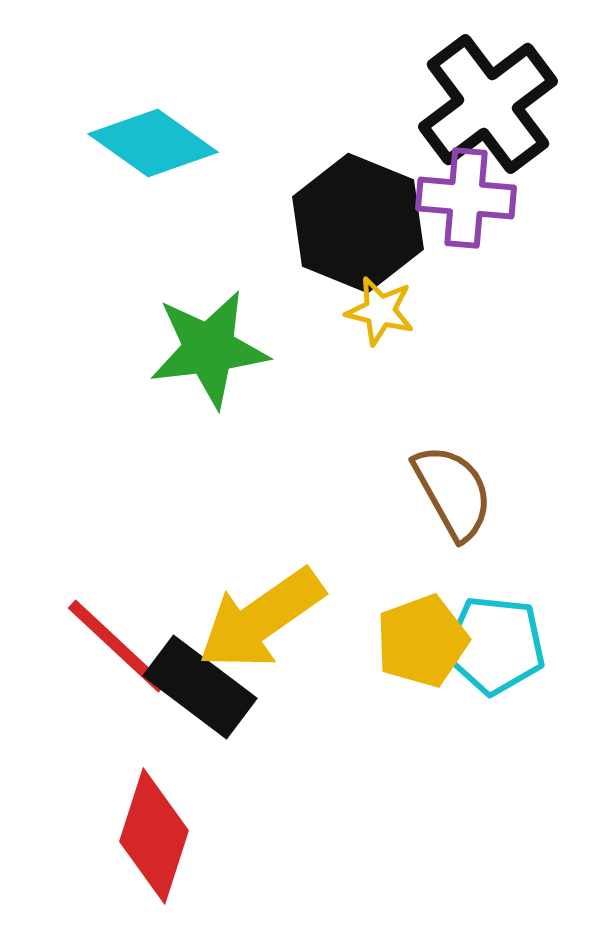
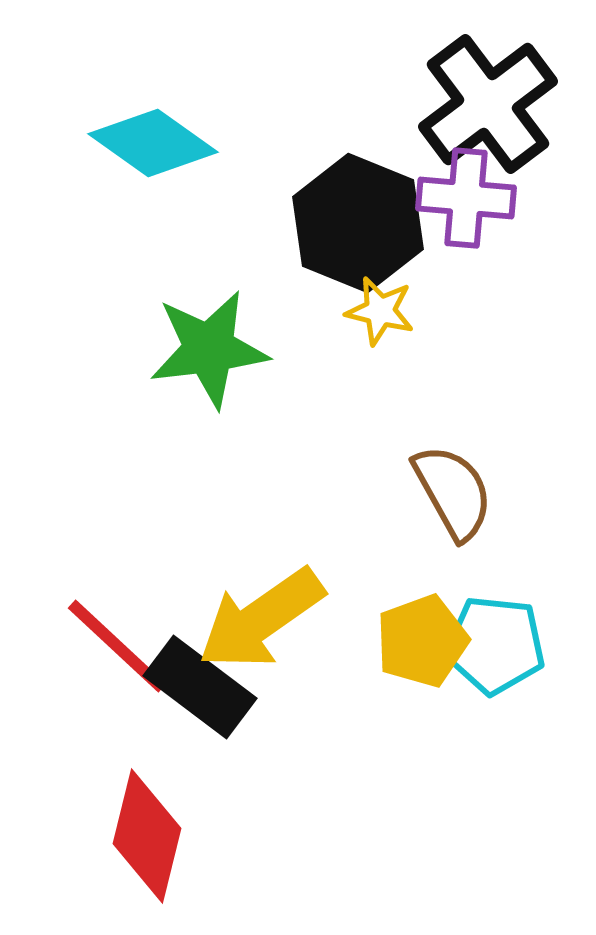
red diamond: moved 7 px left; rotated 4 degrees counterclockwise
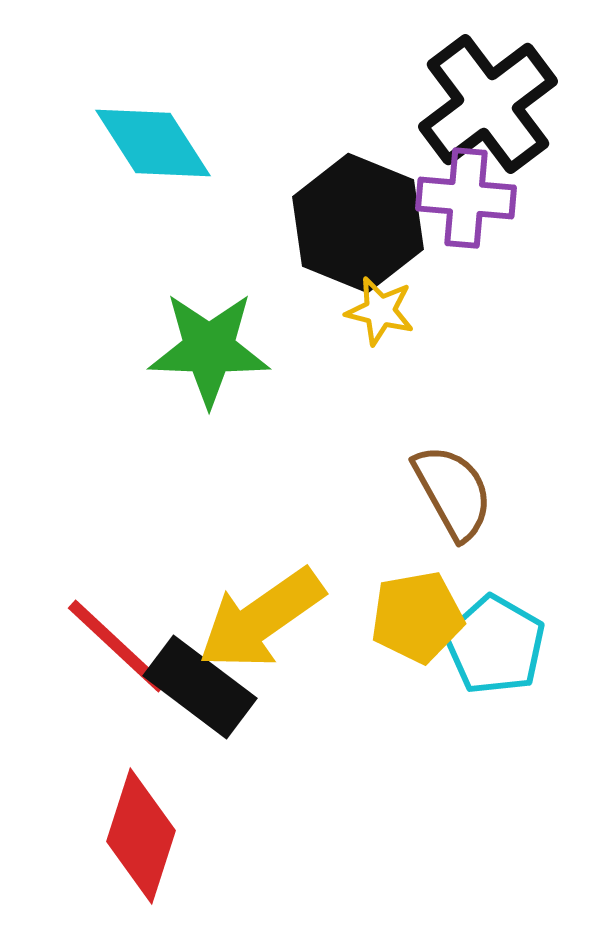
cyan diamond: rotated 22 degrees clockwise
green star: rotated 9 degrees clockwise
yellow pentagon: moved 5 px left, 24 px up; rotated 10 degrees clockwise
cyan pentagon: rotated 24 degrees clockwise
red diamond: moved 6 px left; rotated 4 degrees clockwise
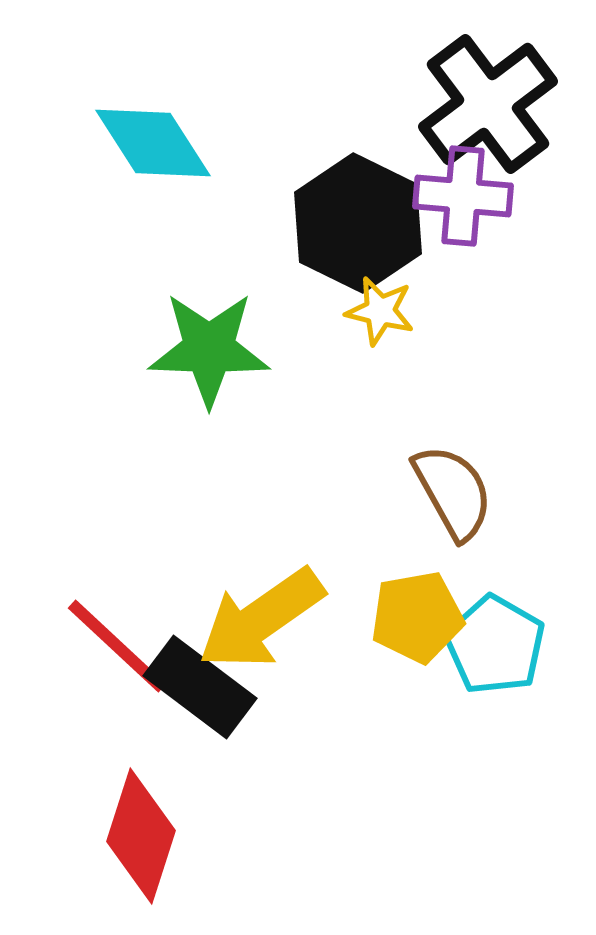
purple cross: moved 3 px left, 2 px up
black hexagon: rotated 4 degrees clockwise
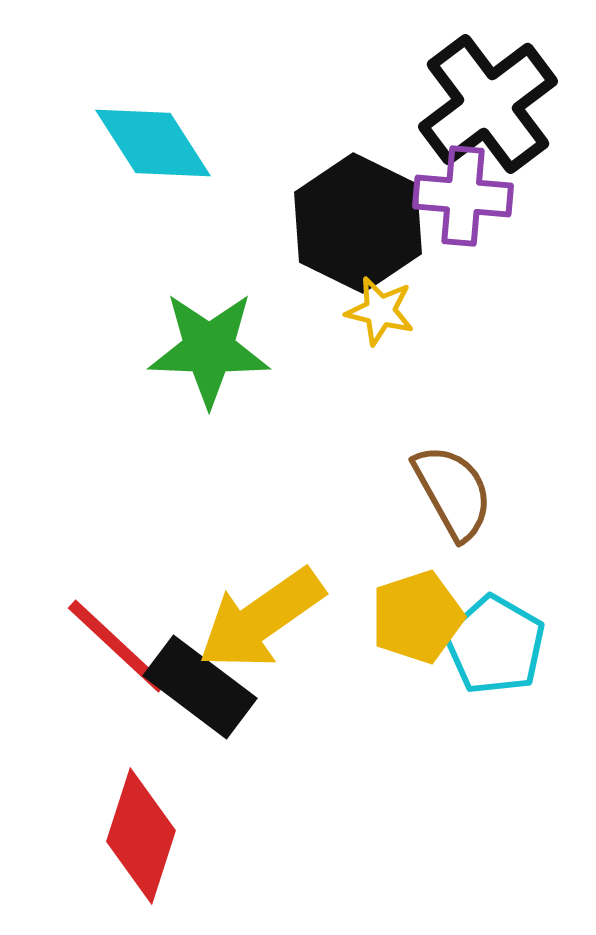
yellow pentagon: rotated 8 degrees counterclockwise
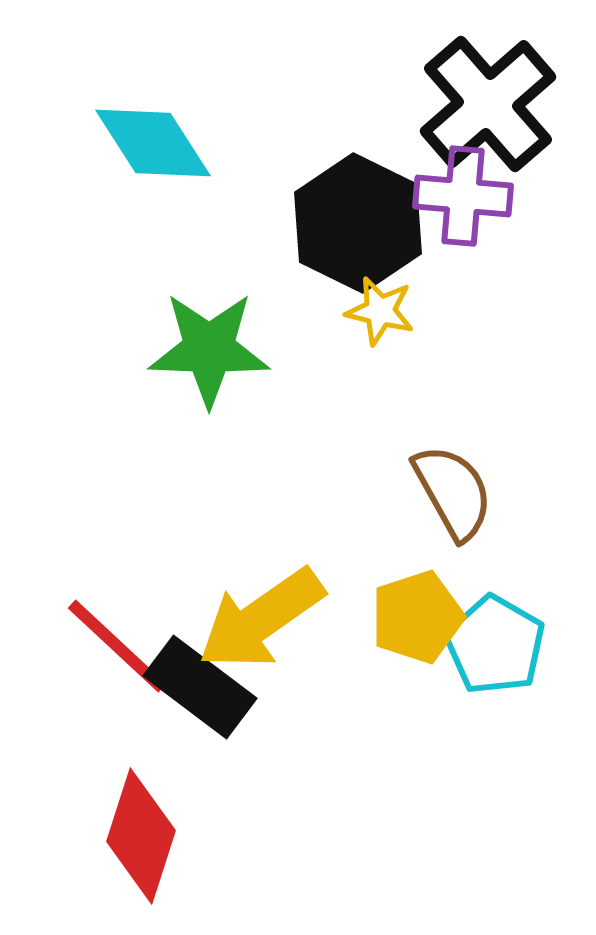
black cross: rotated 4 degrees counterclockwise
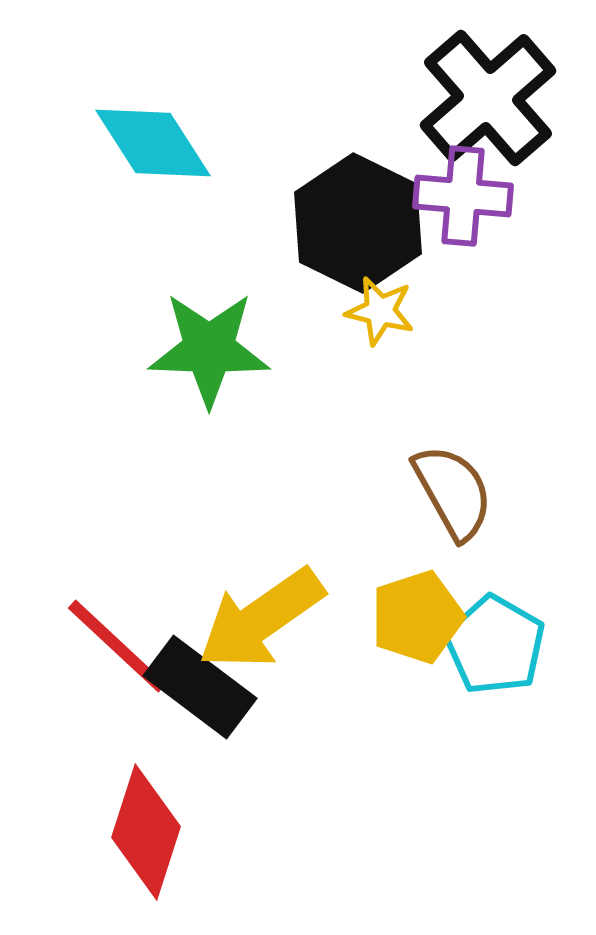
black cross: moved 6 px up
red diamond: moved 5 px right, 4 px up
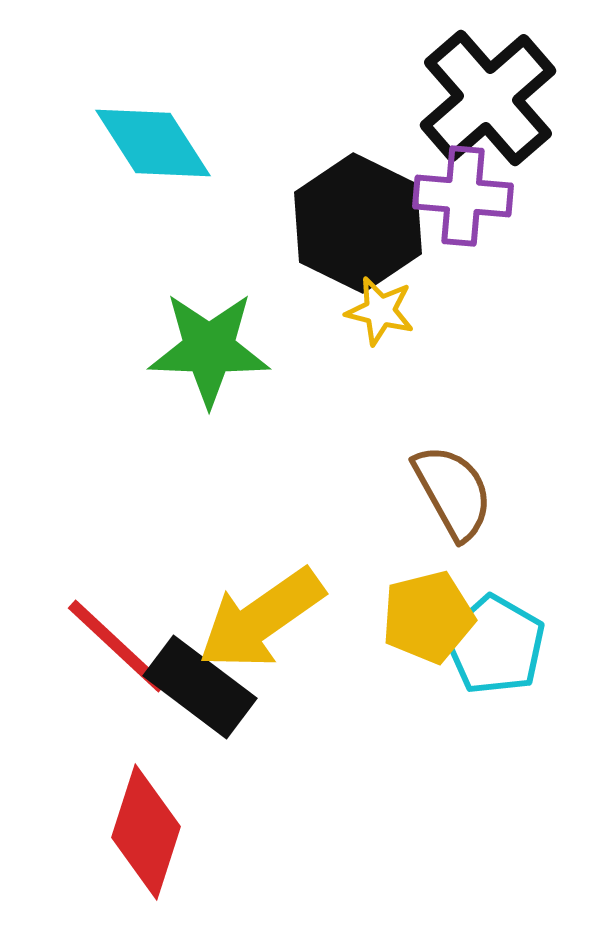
yellow pentagon: moved 11 px right; rotated 4 degrees clockwise
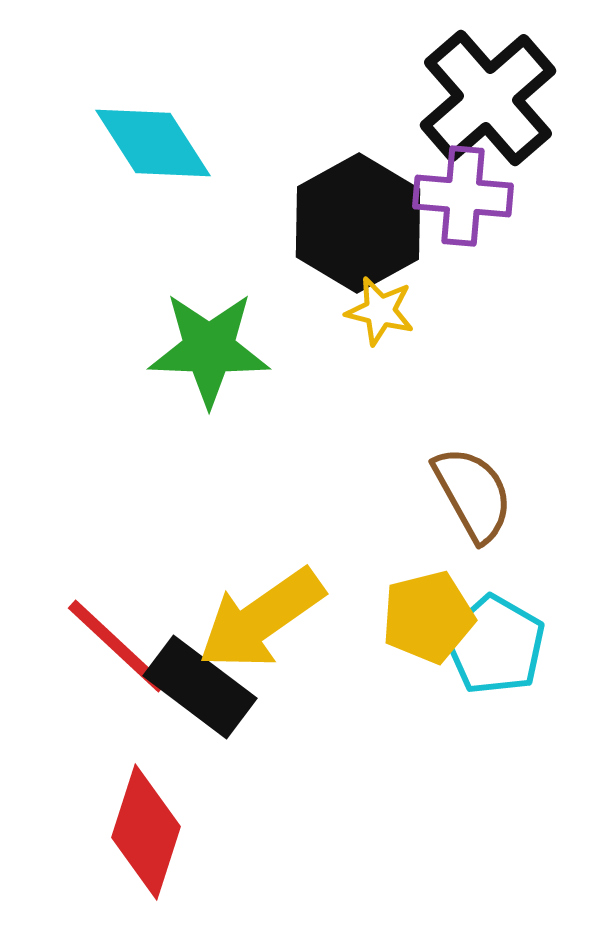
black hexagon: rotated 5 degrees clockwise
brown semicircle: moved 20 px right, 2 px down
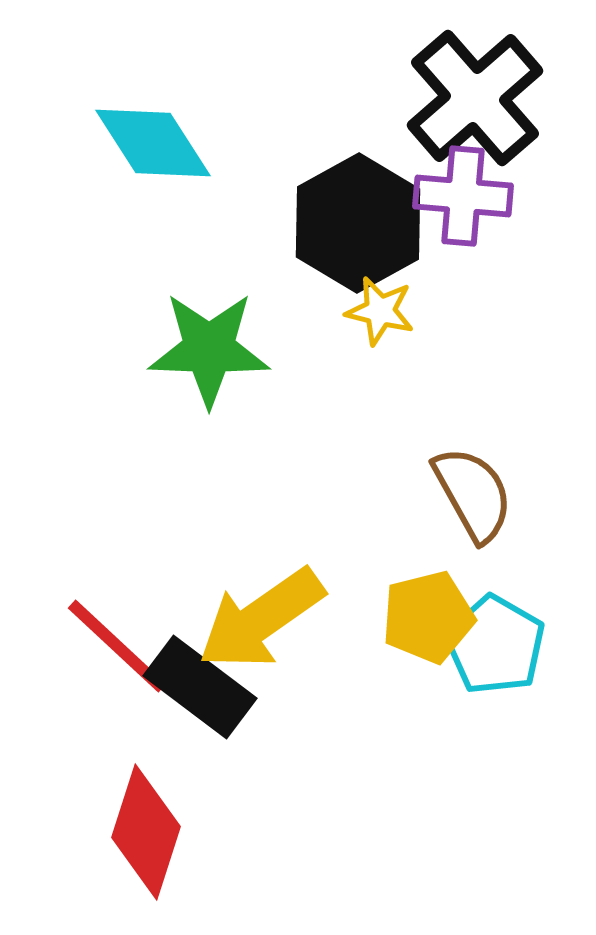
black cross: moved 13 px left
